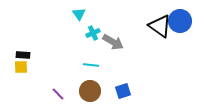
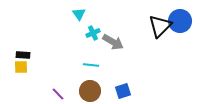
black triangle: rotated 40 degrees clockwise
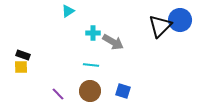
cyan triangle: moved 11 px left, 3 px up; rotated 32 degrees clockwise
blue circle: moved 1 px up
cyan cross: rotated 24 degrees clockwise
black rectangle: rotated 16 degrees clockwise
blue square: rotated 35 degrees clockwise
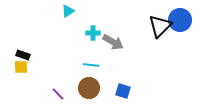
brown circle: moved 1 px left, 3 px up
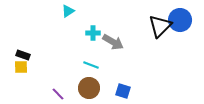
cyan line: rotated 14 degrees clockwise
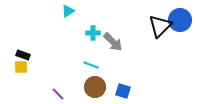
gray arrow: rotated 15 degrees clockwise
brown circle: moved 6 px right, 1 px up
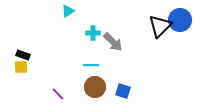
cyan line: rotated 21 degrees counterclockwise
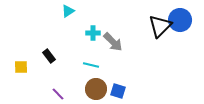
black rectangle: moved 26 px right, 1 px down; rotated 32 degrees clockwise
cyan line: rotated 14 degrees clockwise
brown circle: moved 1 px right, 2 px down
blue square: moved 5 px left
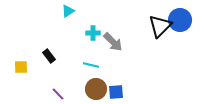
blue square: moved 2 px left, 1 px down; rotated 21 degrees counterclockwise
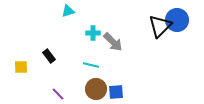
cyan triangle: rotated 16 degrees clockwise
blue circle: moved 3 px left
